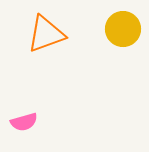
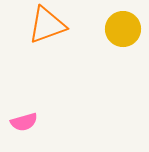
orange triangle: moved 1 px right, 9 px up
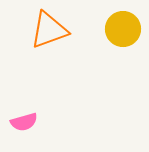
orange triangle: moved 2 px right, 5 px down
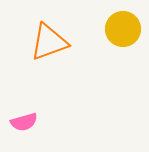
orange triangle: moved 12 px down
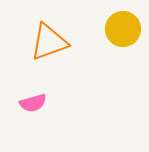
pink semicircle: moved 9 px right, 19 px up
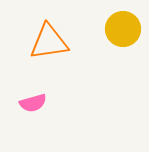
orange triangle: rotated 12 degrees clockwise
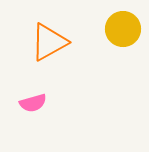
orange triangle: rotated 21 degrees counterclockwise
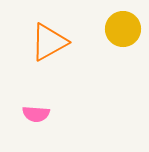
pink semicircle: moved 3 px right, 11 px down; rotated 20 degrees clockwise
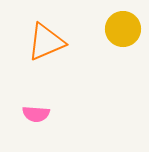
orange triangle: moved 3 px left; rotated 6 degrees clockwise
